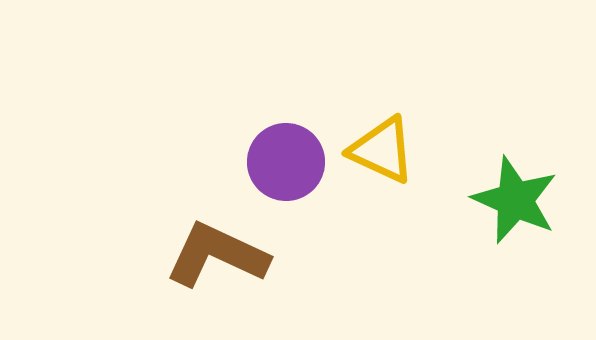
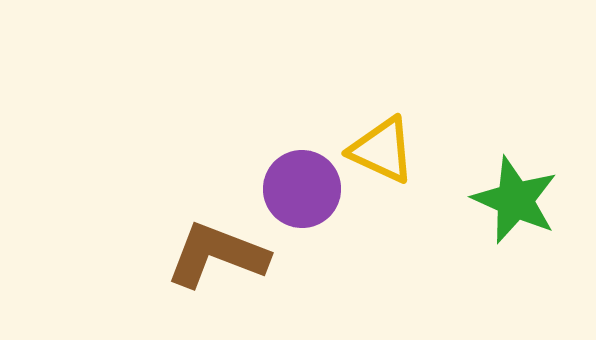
purple circle: moved 16 px right, 27 px down
brown L-shape: rotated 4 degrees counterclockwise
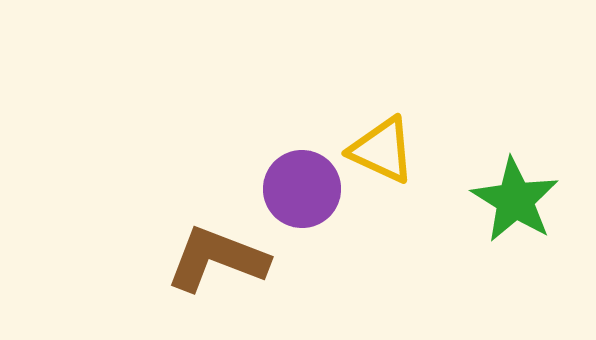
green star: rotated 8 degrees clockwise
brown L-shape: moved 4 px down
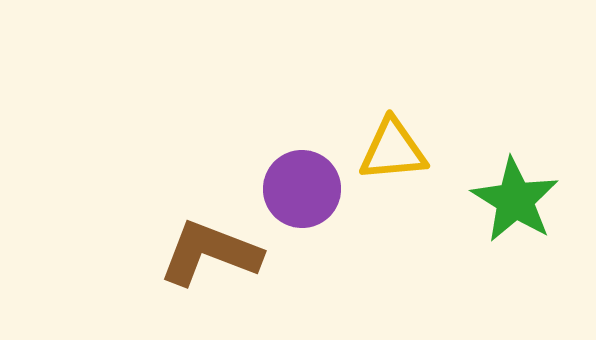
yellow triangle: moved 11 px right; rotated 30 degrees counterclockwise
brown L-shape: moved 7 px left, 6 px up
